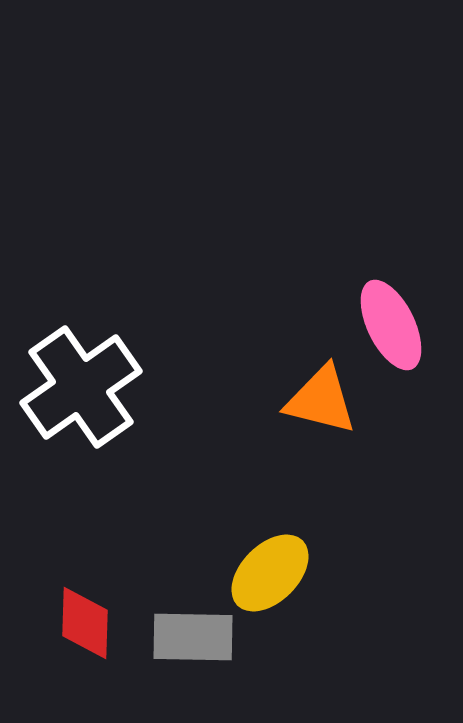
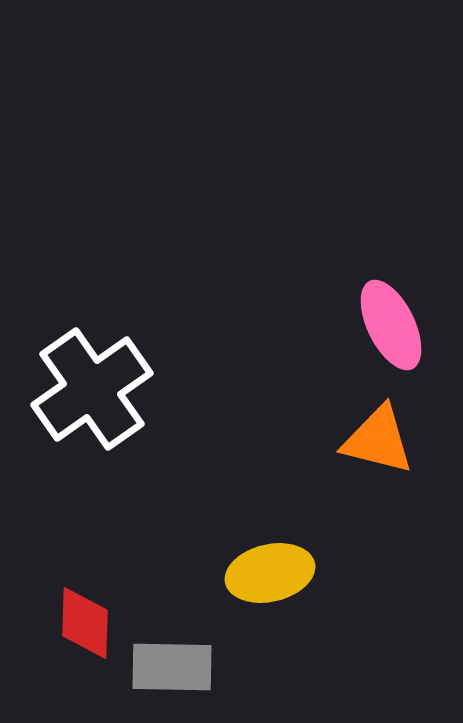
white cross: moved 11 px right, 2 px down
orange triangle: moved 57 px right, 40 px down
yellow ellipse: rotated 32 degrees clockwise
gray rectangle: moved 21 px left, 30 px down
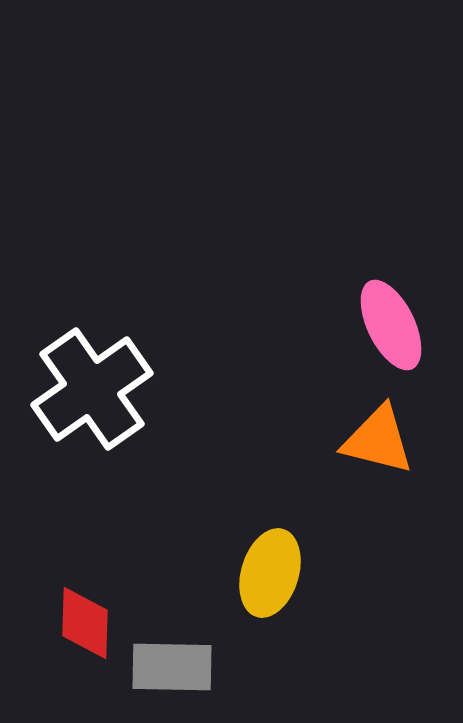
yellow ellipse: rotated 60 degrees counterclockwise
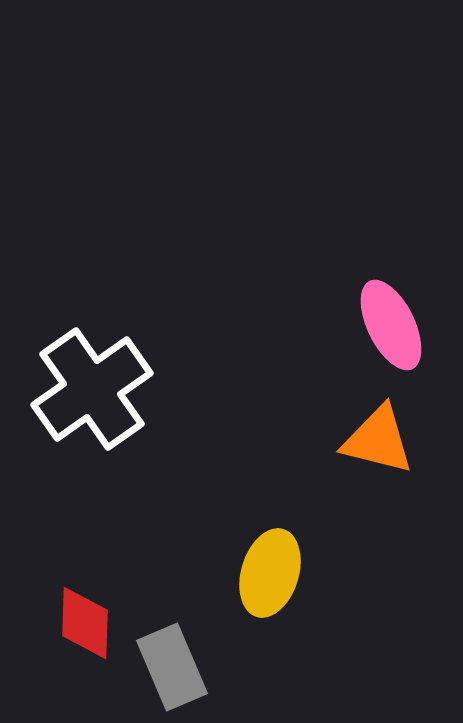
gray rectangle: rotated 66 degrees clockwise
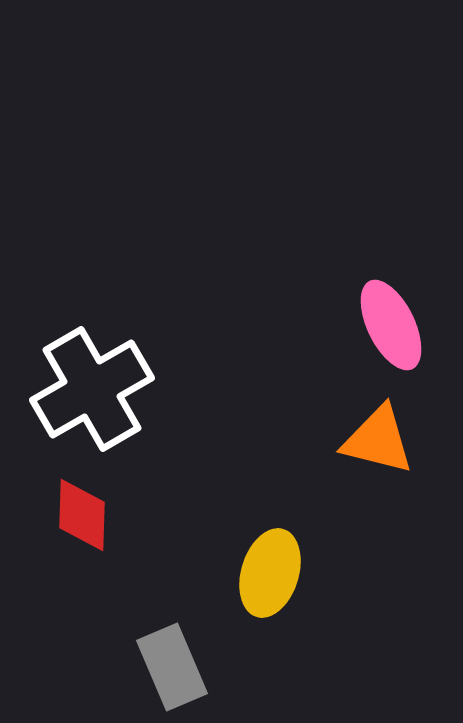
white cross: rotated 5 degrees clockwise
red diamond: moved 3 px left, 108 px up
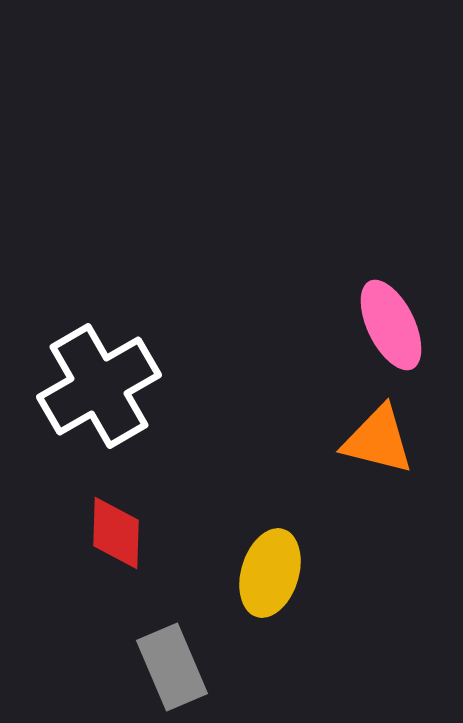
white cross: moved 7 px right, 3 px up
red diamond: moved 34 px right, 18 px down
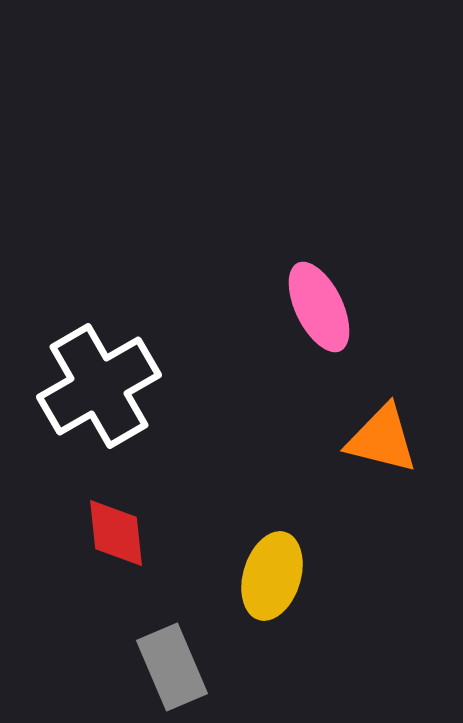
pink ellipse: moved 72 px left, 18 px up
orange triangle: moved 4 px right, 1 px up
red diamond: rotated 8 degrees counterclockwise
yellow ellipse: moved 2 px right, 3 px down
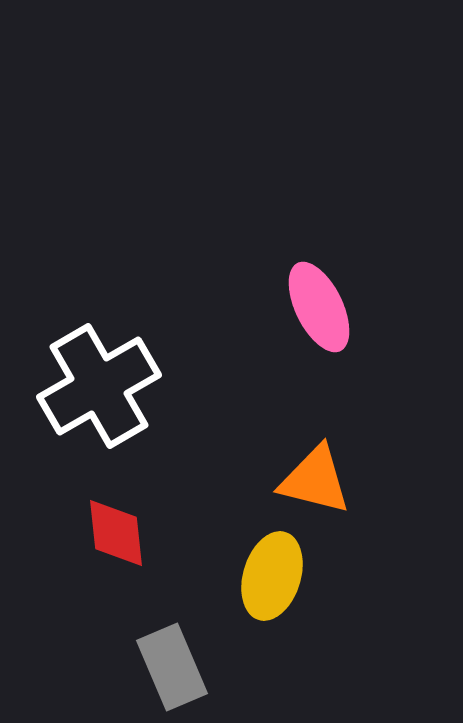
orange triangle: moved 67 px left, 41 px down
